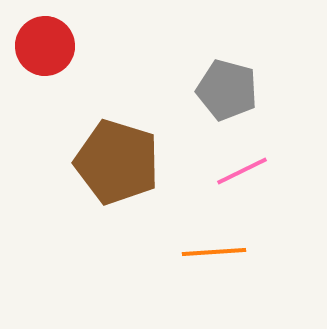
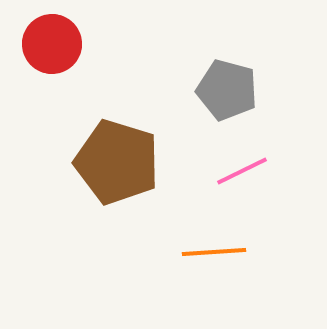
red circle: moved 7 px right, 2 px up
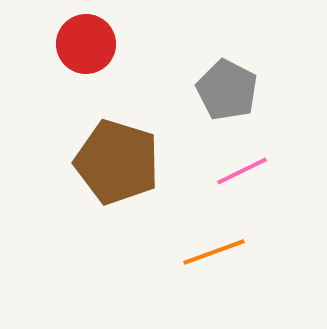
red circle: moved 34 px right
gray pentagon: rotated 12 degrees clockwise
orange line: rotated 16 degrees counterclockwise
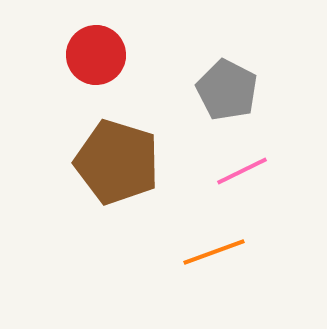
red circle: moved 10 px right, 11 px down
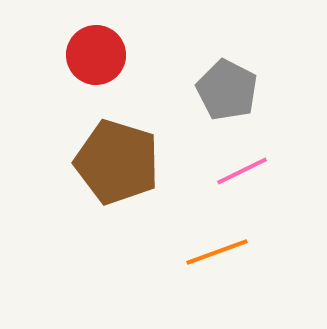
orange line: moved 3 px right
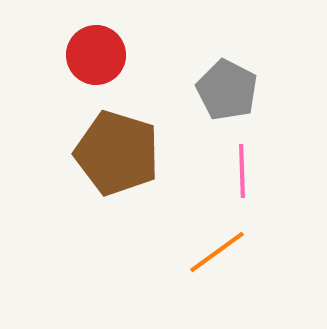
brown pentagon: moved 9 px up
pink line: rotated 66 degrees counterclockwise
orange line: rotated 16 degrees counterclockwise
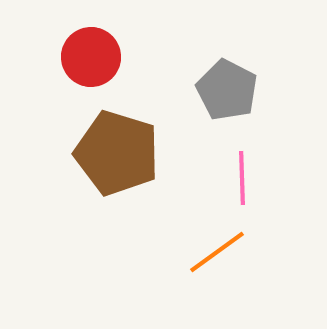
red circle: moved 5 px left, 2 px down
pink line: moved 7 px down
